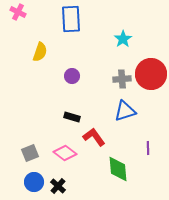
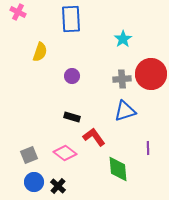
gray square: moved 1 px left, 2 px down
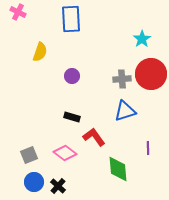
cyan star: moved 19 px right
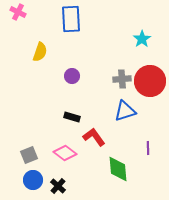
red circle: moved 1 px left, 7 px down
blue circle: moved 1 px left, 2 px up
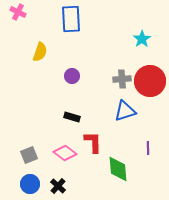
red L-shape: moved 1 px left, 5 px down; rotated 35 degrees clockwise
blue circle: moved 3 px left, 4 px down
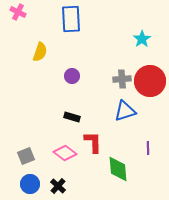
gray square: moved 3 px left, 1 px down
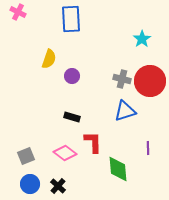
yellow semicircle: moved 9 px right, 7 px down
gray cross: rotated 18 degrees clockwise
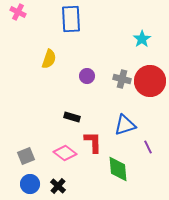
purple circle: moved 15 px right
blue triangle: moved 14 px down
purple line: moved 1 px up; rotated 24 degrees counterclockwise
